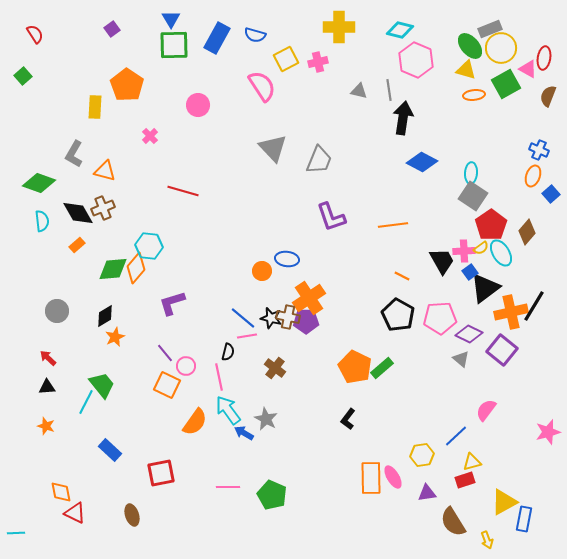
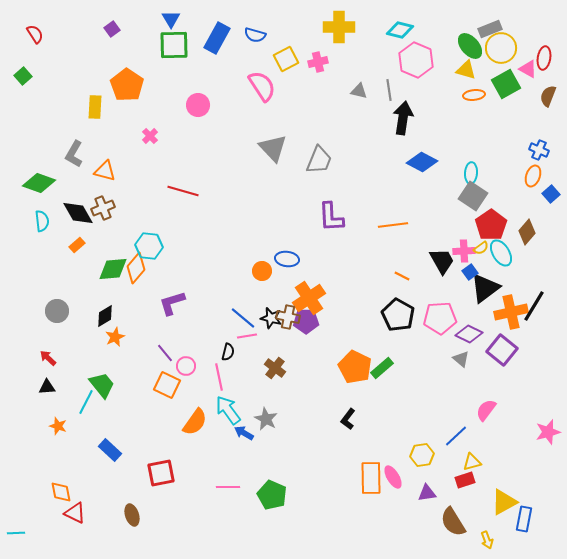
purple L-shape at (331, 217): rotated 16 degrees clockwise
orange star at (46, 426): moved 12 px right
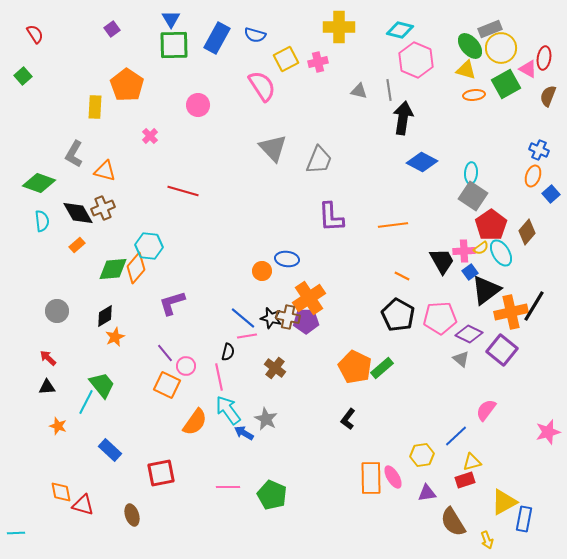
black triangle at (485, 288): moved 1 px right, 2 px down
red triangle at (75, 513): moved 8 px right, 8 px up; rotated 10 degrees counterclockwise
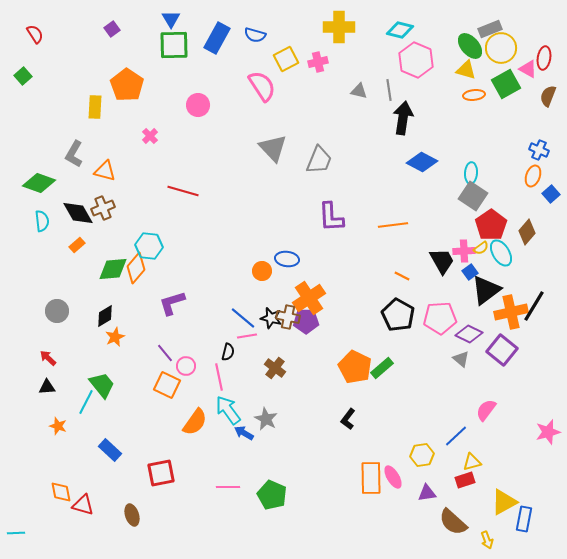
brown semicircle at (453, 522): rotated 16 degrees counterclockwise
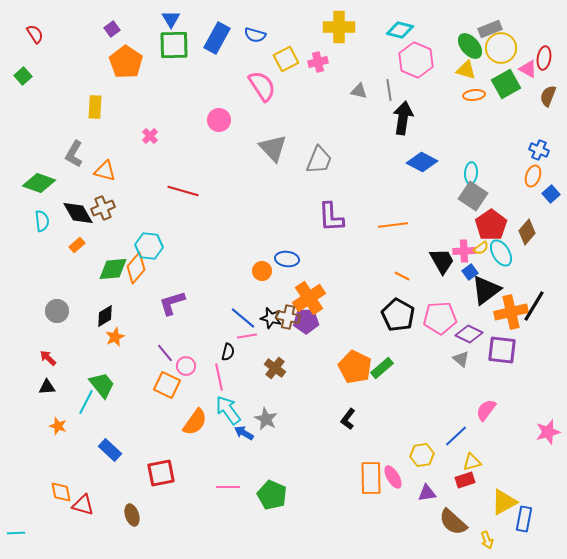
orange pentagon at (127, 85): moved 1 px left, 23 px up
pink circle at (198, 105): moved 21 px right, 15 px down
purple square at (502, 350): rotated 32 degrees counterclockwise
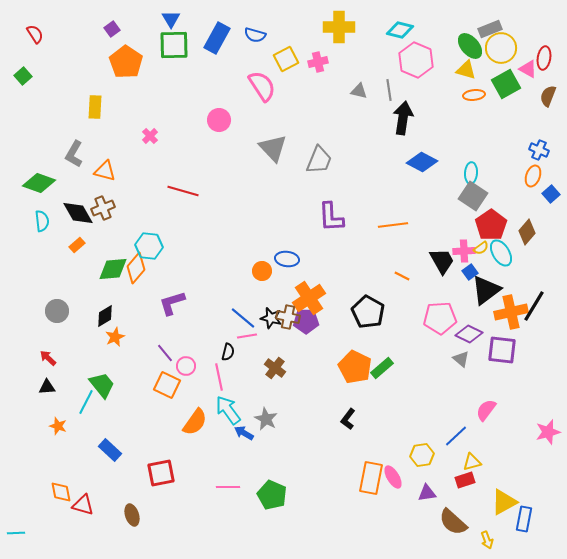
black pentagon at (398, 315): moved 30 px left, 3 px up
orange rectangle at (371, 478): rotated 12 degrees clockwise
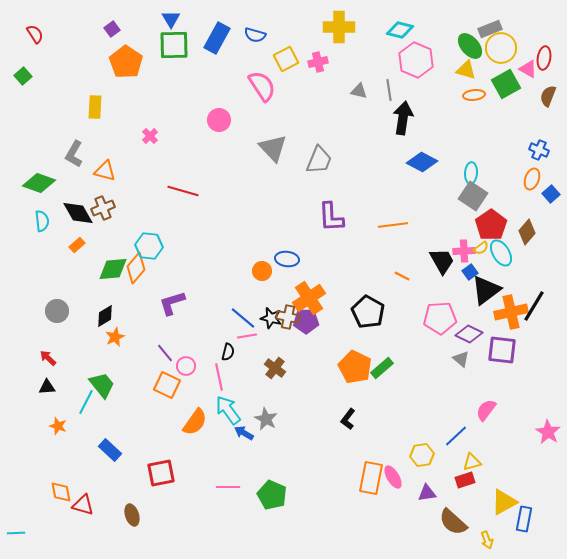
orange ellipse at (533, 176): moved 1 px left, 3 px down
pink star at (548, 432): rotated 25 degrees counterclockwise
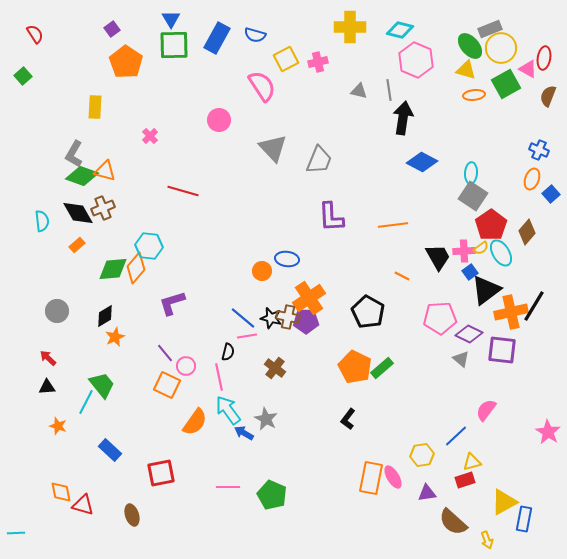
yellow cross at (339, 27): moved 11 px right
green diamond at (39, 183): moved 43 px right, 7 px up
black trapezoid at (442, 261): moved 4 px left, 4 px up
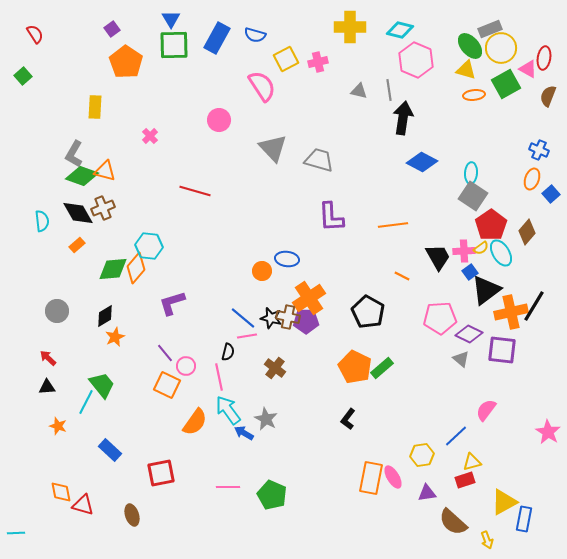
gray trapezoid at (319, 160): rotated 96 degrees counterclockwise
red line at (183, 191): moved 12 px right
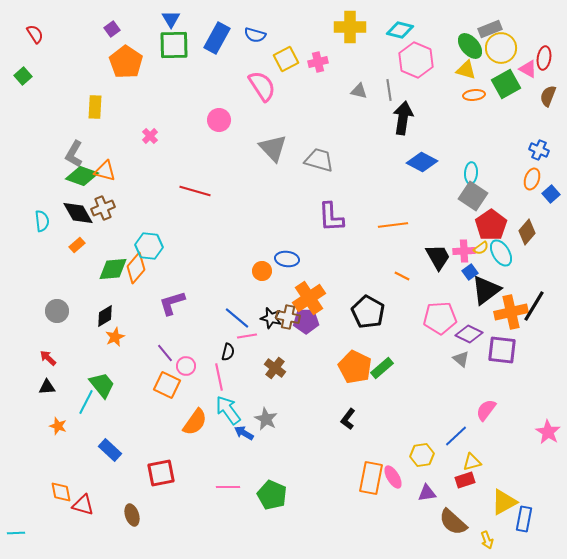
blue line at (243, 318): moved 6 px left
